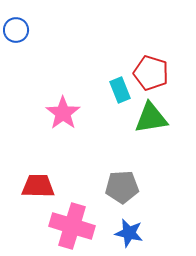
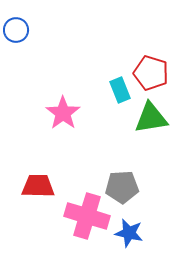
pink cross: moved 15 px right, 10 px up
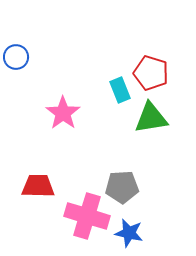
blue circle: moved 27 px down
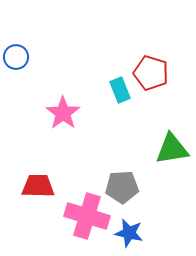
green triangle: moved 21 px right, 31 px down
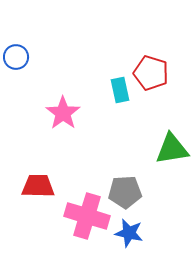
cyan rectangle: rotated 10 degrees clockwise
gray pentagon: moved 3 px right, 5 px down
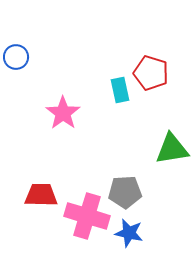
red trapezoid: moved 3 px right, 9 px down
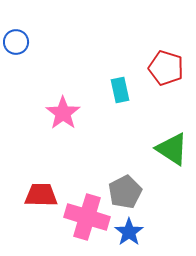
blue circle: moved 15 px up
red pentagon: moved 15 px right, 5 px up
green triangle: rotated 42 degrees clockwise
gray pentagon: rotated 24 degrees counterclockwise
pink cross: moved 1 px down
blue star: moved 1 px up; rotated 24 degrees clockwise
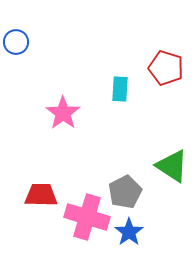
cyan rectangle: moved 1 px up; rotated 15 degrees clockwise
green triangle: moved 17 px down
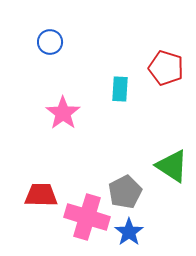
blue circle: moved 34 px right
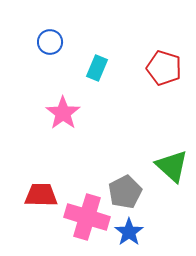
red pentagon: moved 2 px left
cyan rectangle: moved 23 px left, 21 px up; rotated 20 degrees clockwise
green triangle: rotated 9 degrees clockwise
